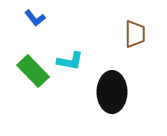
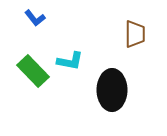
black ellipse: moved 2 px up
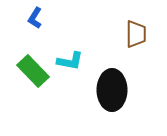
blue L-shape: rotated 70 degrees clockwise
brown trapezoid: moved 1 px right
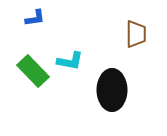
blue L-shape: rotated 130 degrees counterclockwise
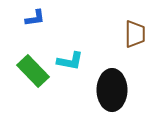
brown trapezoid: moved 1 px left
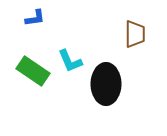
cyan L-shape: rotated 56 degrees clockwise
green rectangle: rotated 12 degrees counterclockwise
black ellipse: moved 6 px left, 6 px up
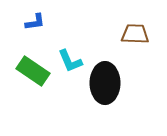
blue L-shape: moved 4 px down
brown trapezoid: rotated 88 degrees counterclockwise
black ellipse: moved 1 px left, 1 px up
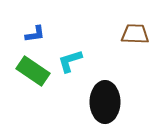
blue L-shape: moved 12 px down
cyan L-shape: rotated 96 degrees clockwise
black ellipse: moved 19 px down
